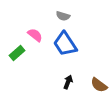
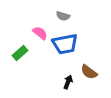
pink semicircle: moved 5 px right, 2 px up
blue trapezoid: rotated 68 degrees counterclockwise
green rectangle: moved 3 px right
brown semicircle: moved 10 px left, 13 px up
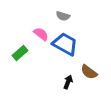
pink semicircle: moved 1 px right, 1 px down
blue trapezoid: rotated 140 degrees counterclockwise
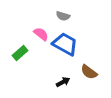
black arrow: moved 5 px left; rotated 40 degrees clockwise
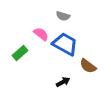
brown semicircle: moved 1 px left, 6 px up
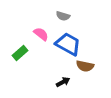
blue trapezoid: moved 3 px right
brown semicircle: moved 3 px left; rotated 24 degrees counterclockwise
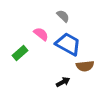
gray semicircle: rotated 152 degrees counterclockwise
brown semicircle: rotated 18 degrees counterclockwise
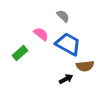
black arrow: moved 3 px right, 3 px up
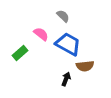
black arrow: rotated 40 degrees counterclockwise
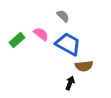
green rectangle: moved 3 px left, 13 px up
brown semicircle: moved 1 px left
black arrow: moved 4 px right, 4 px down
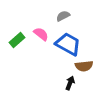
gray semicircle: rotated 72 degrees counterclockwise
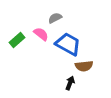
gray semicircle: moved 8 px left, 2 px down
